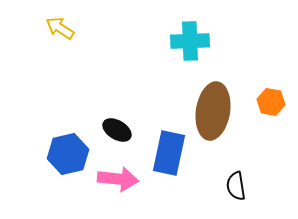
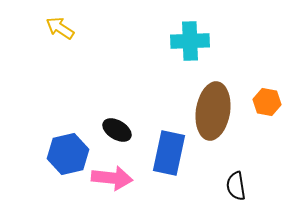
orange hexagon: moved 4 px left
pink arrow: moved 6 px left, 1 px up
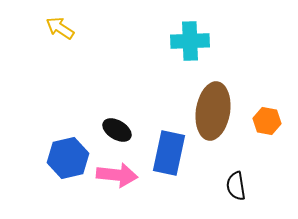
orange hexagon: moved 19 px down
blue hexagon: moved 4 px down
pink arrow: moved 5 px right, 3 px up
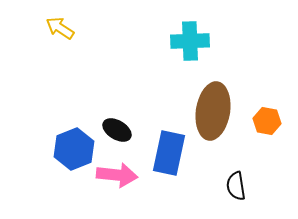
blue hexagon: moved 6 px right, 9 px up; rotated 9 degrees counterclockwise
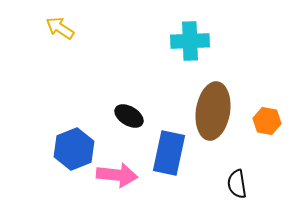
black ellipse: moved 12 px right, 14 px up
black semicircle: moved 1 px right, 2 px up
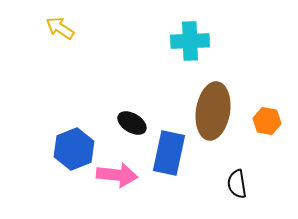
black ellipse: moved 3 px right, 7 px down
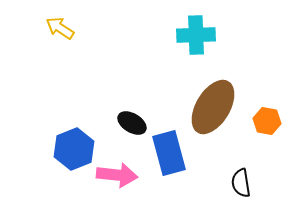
cyan cross: moved 6 px right, 6 px up
brown ellipse: moved 4 px up; rotated 22 degrees clockwise
blue rectangle: rotated 27 degrees counterclockwise
black semicircle: moved 4 px right, 1 px up
